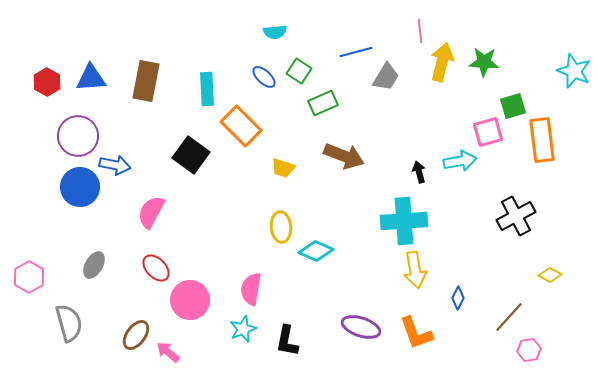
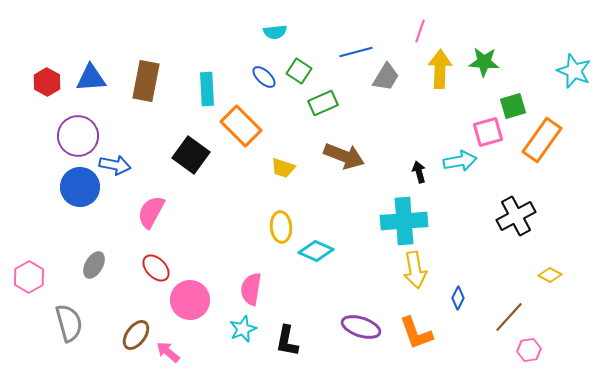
pink line at (420, 31): rotated 25 degrees clockwise
yellow arrow at (442, 62): moved 2 px left, 7 px down; rotated 12 degrees counterclockwise
orange rectangle at (542, 140): rotated 42 degrees clockwise
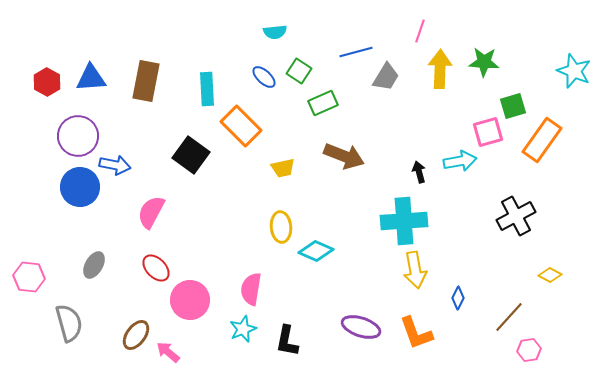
yellow trapezoid at (283, 168): rotated 30 degrees counterclockwise
pink hexagon at (29, 277): rotated 24 degrees counterclockwise
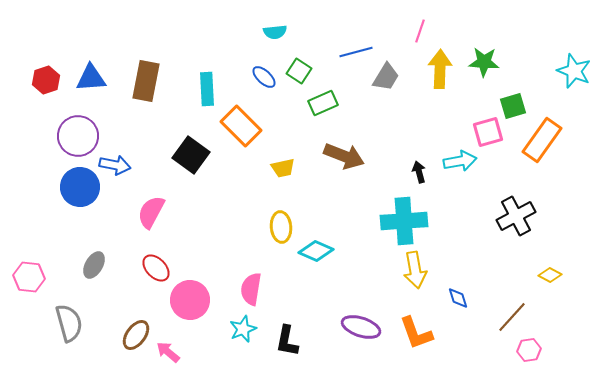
red hexagon at (47, 82): moved 1 px left, 2 px up; rotated 12 degrees clockwise
blue diamond at (458, 298): rotated 45 degrees counterclockwise
brown line at (509, 317): moved 3 px right
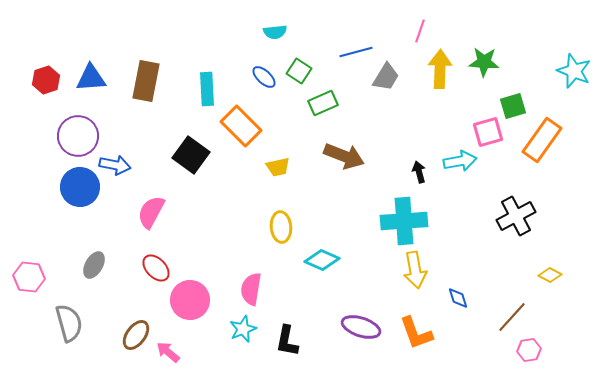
yellow trapezoid at (283, 168): moved 5 px left, 1 px up
cyan diamond at (316, 251): moved 6 px right, 9 px down
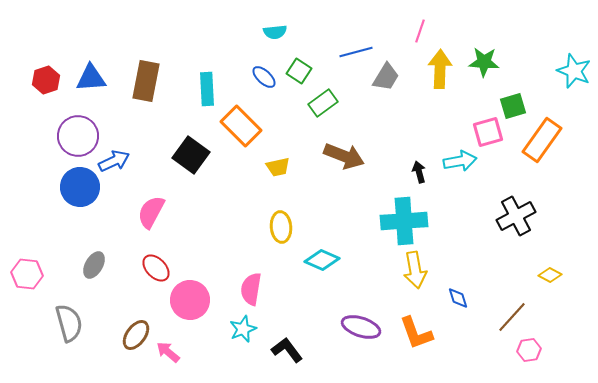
green rectangle at (323, 103): rotated 12 degrees counterclockwise
blue arrow at (115, 165): moved 1 px left, 4 px up; rotated 36 degrees counterclockwise
pink hexagon at (29, 277): moved 2 px left, 3 px up
black L-shape at (287, 341): moved 9 px down; rotated 132 degrees clockwise
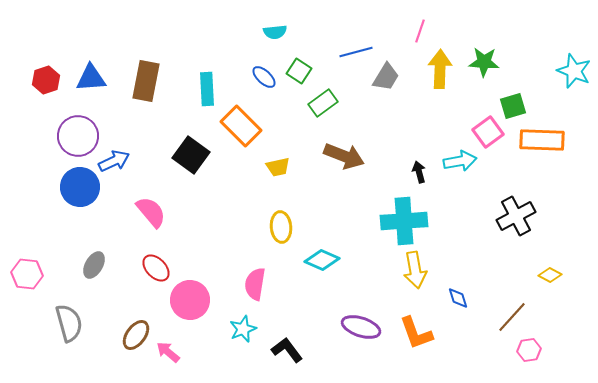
pink square at (488, 132): rotated 20 degrees counterclockwise
orange rectangle at (542, 140): rotated 57 degrees clockwise
pink semicircle at (151, 212): rotated 112 degrees clockwise
pink semicircle at (251, 289): moved 4 px right, 5 px up
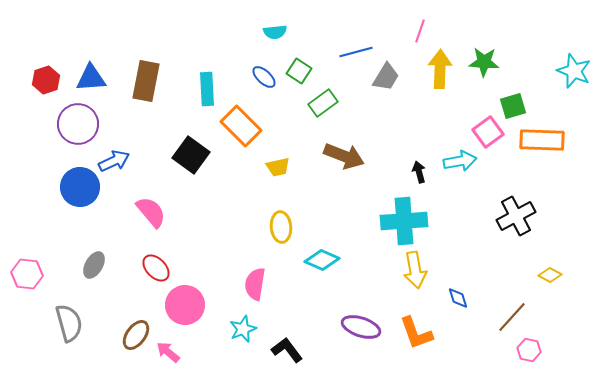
purple circle at (78, 136): moved 12 px up
pink circle at (190, 300): moved 5 px left, 5 px down
pink hexagon at (529, 350): rotated 20 degrees clockwise
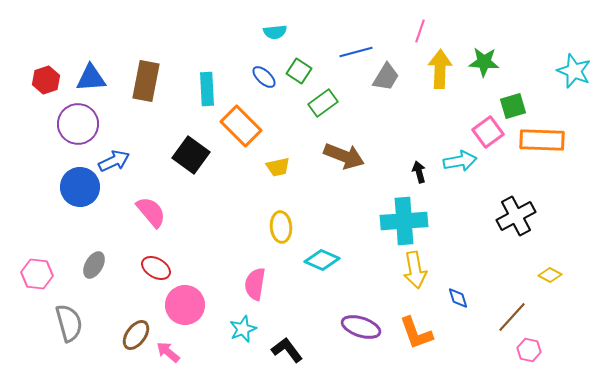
red ellipse at (156, 268): rotated 16 degrees counterclockwise
pink hexagon at (27, 274): moved 10 px right
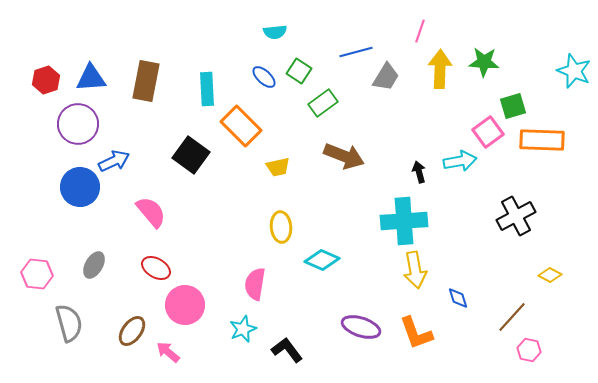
brown ellipse at (136, 335): moved 4 px left, 4 px up
